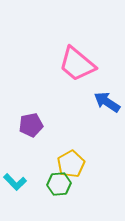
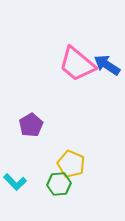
blue arrow: moved 37 px up
purple pentagon: rotated 20 degrees counterclockwise
yellow pentagon: rotated 20 degrees counterclockwise
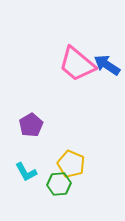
cyan L-shape: moved 11 px right, 10 px up; rotated 15 degrees clockwise
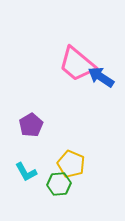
blue arrow: moved 6 px left, 12 px down
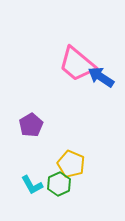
cyan L-shape: moved 6 px right, 13 px down
green hexagon: rotated 20 degrees counterclockwise
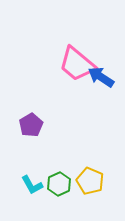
yellow pentagon: moved 19 px right, 17 px down
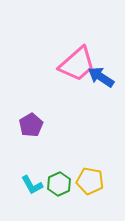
pink trapezoid: rotated 81 degrees counterclockwise
yellow pentagon: rotated 12 degrees counterclockwise
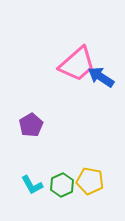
green hexagon: moved 3 px right, 1 px down
